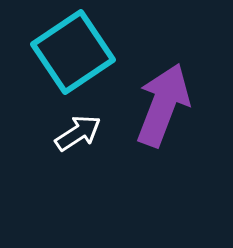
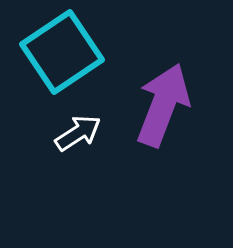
cyan square: moved 11 px left
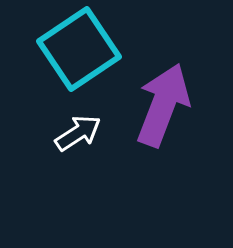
cyan square: moved 17 px right, 3 px up
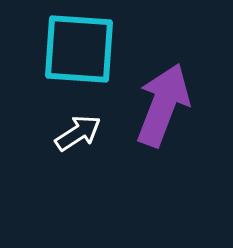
cyan square: rotated 38 degrees clockwise
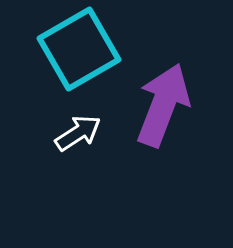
cyan square: rotated 34 degrees counterclockwise
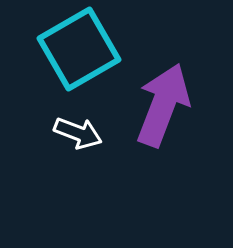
white arrow: rotated 54 degrees clockwise
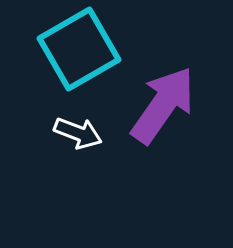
purple arrow: rotated 14 degrees clockwise
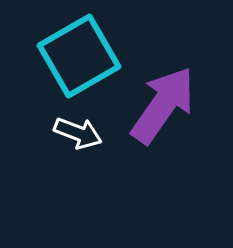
cyan square: moved 7 px down
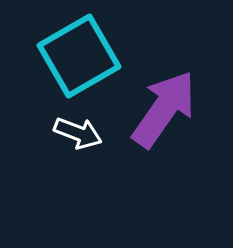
purple arrow: moved 1 px right, 4 px down
